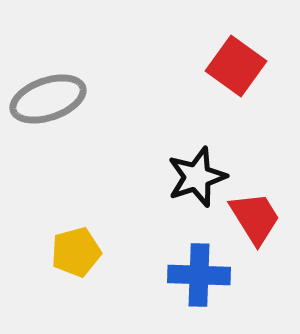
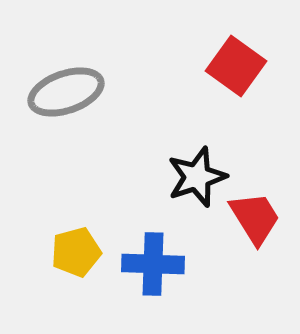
gray ellipse: moved 18 px right, 7 px up
blue cross: moved 46 px left, 11 px up
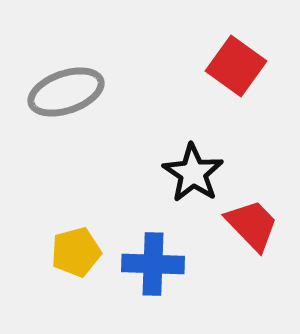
black star: moved 4 px left, 4 px up; rotated 20 degrees counterclockwise
red trapezoid: moved 3 px left, 7 px down; rotated 12 degrees counterclockwise
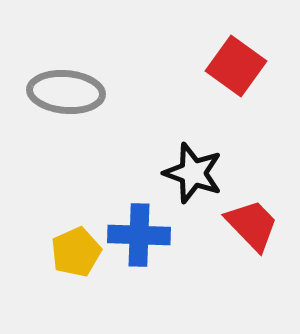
gray ellipse: rotated 24 degrees clockwise
black star: rotated 14 degrees counterclockwise
yellow pentagon: rotated 9 degrees counterclockwise
blue cross: moved 14 px left, 29 px up
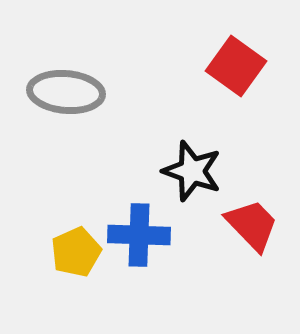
black star: moved 1 px left, 2 px up
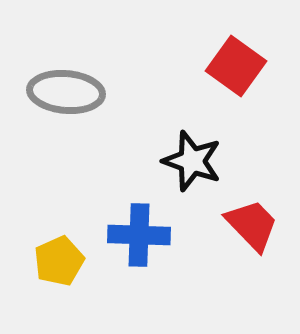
black star: moved 10 px up
yellow pentagon: moved 17 px left, 9 px down
